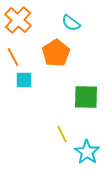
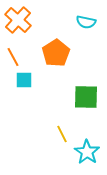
cyan semicircle: moved 15 px right, 1 px up; rotated 24 degrees counterclockwise
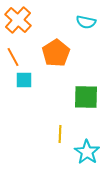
yellow line: moved 2 px left; rotated 30 degrees clockwise
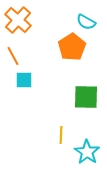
cyan semicircle: rotated 18 degrees clockwise
orange pentagon: moved 16 px right, 6 px up
orange line: moved 1 px up
yellow line: moved 1 px right, 1 px down
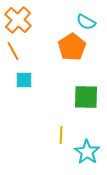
orange line: moved 5 px up
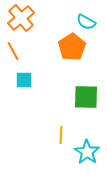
orange cross: moved 3 px right, 2 px up; rotated 8 degrees clockwise
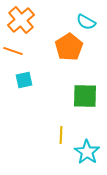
orange cross: moved 2 px down
orange pentagon: moved 3 px left
orange line: rotated 42 degrees counterclockwise
cyan square: rotated 12 degrees counterclockwise
green square: moved 1 px left, 1 px up
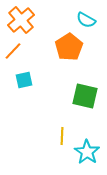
cyan semicircle: moved 2 px up
orange line: rotated 66 degrees counterclockwise
green square: rotated 12 degrees clockwise
yellow line: moved 1 px right, 1 px down
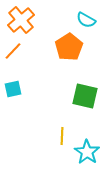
cyan square: moved 11 px left, 9 px down
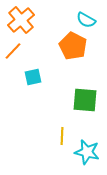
orange pentagon: moved 4 px right, 1 px up; rotated 12 degrees counterclockwise
cyan square: moved 20 px right, 12 px up
green square: moved 4 px down; rotated 8 degrees counterclockwise
cyan star: rotated 20 degrees counterclockwise
